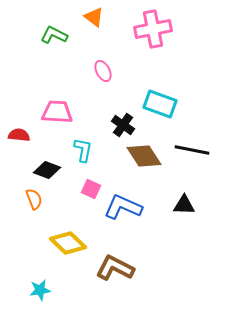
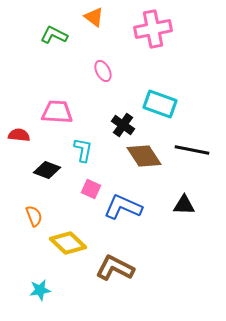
orange semicircle: moved 17 px down
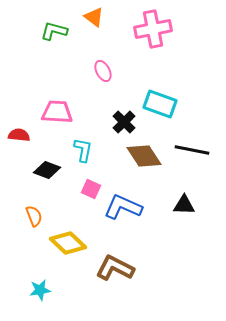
green L-shape: moved 4 px up; rotated 12 degrees counterclockwise
black cross: moved 1 px right, 3 px up; rotated 10 degrees clockwise
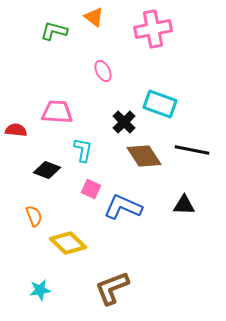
red semicircle: moved 3 px left, 5 px up
brown L-shape: moved 3 px left, 20 px down; rotated 48 degrees counterclockwise
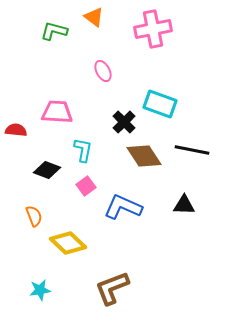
pink square: moved 5 px left, 3 px up; rotated 30 degrees clockwise
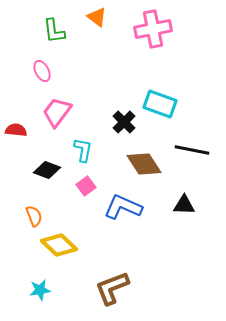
orange triangle: moved 3 px right
green L-shape: rotated 112 degrees counterclockwise
pink ellipse: moved 61 px left
pink trapezoid: rotated 56 degrees counterclockwise
brown diamond: moved 8 px down
yellow diamond: moved 9 px left, 2 px down
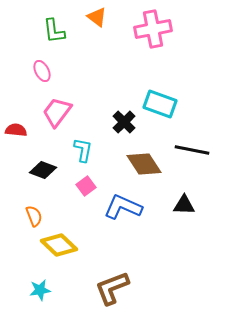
black diamond: moved 4 px left
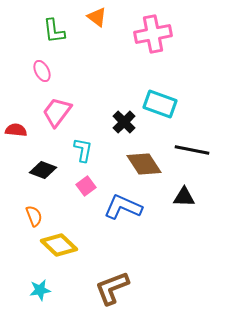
pink cross: moved 5 px down
black triangle: moved 8 px up
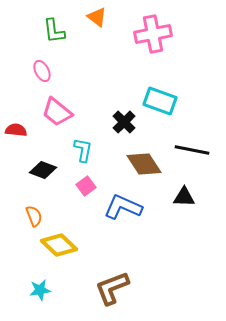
cyan rectangle: moved 3 px up
pink trapezoid: rotated 88 degrees counterclockwise
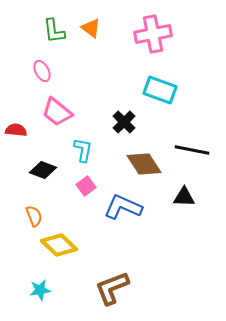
orange triangle: moved 6 px left, 11 px down
cyan rectangle: moved 11 px up
